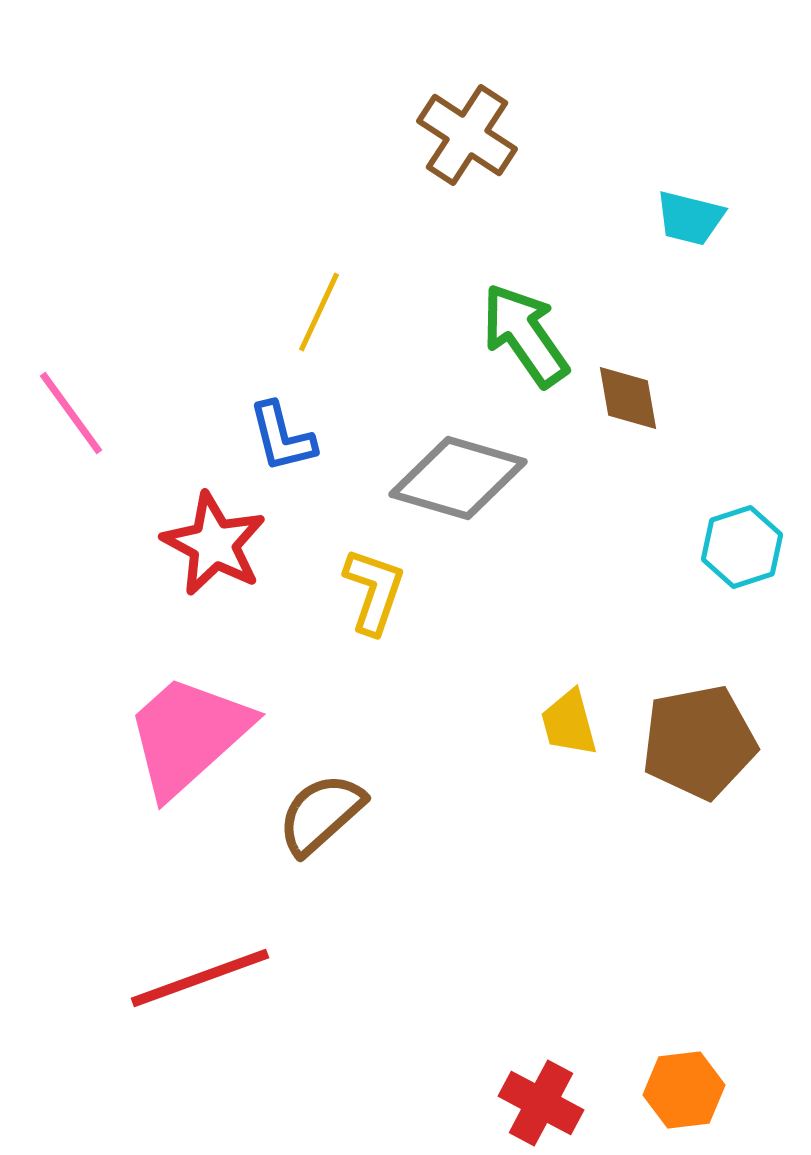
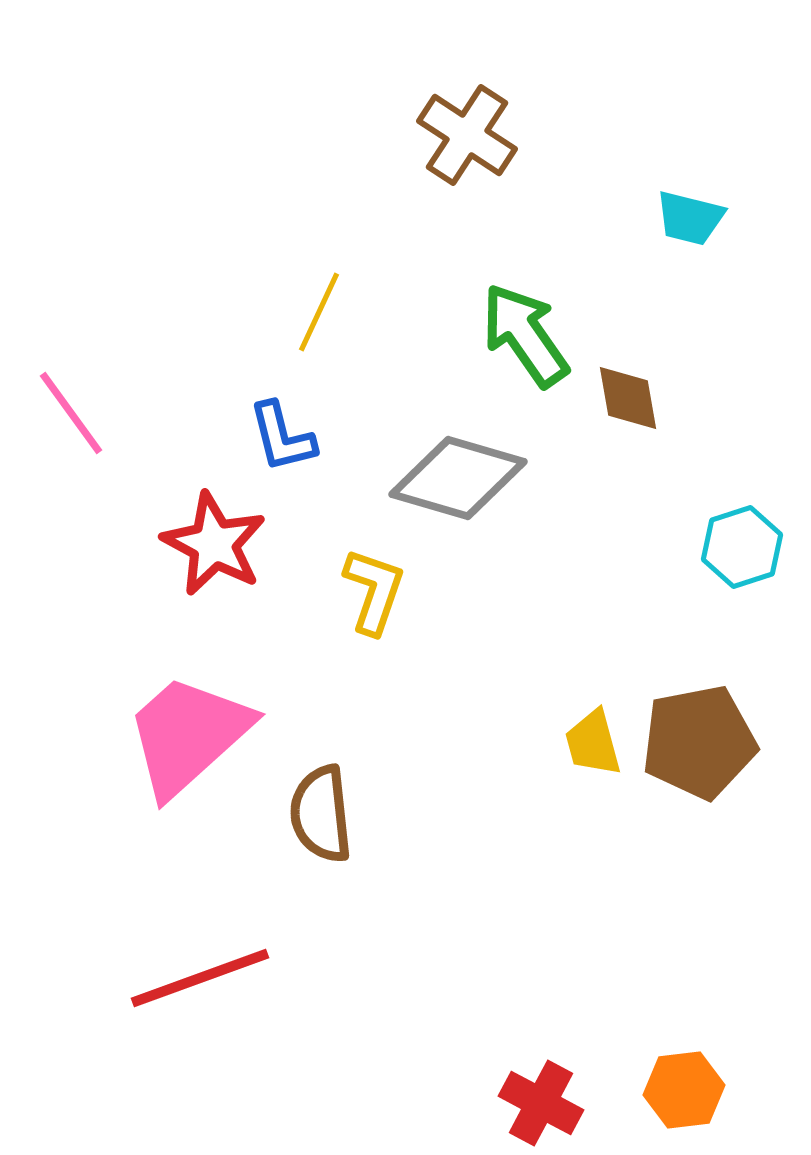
yellow trapezoid: moved 24 px right, 20 px down
brown semicircle: rotated 54 degrees counterclockwise
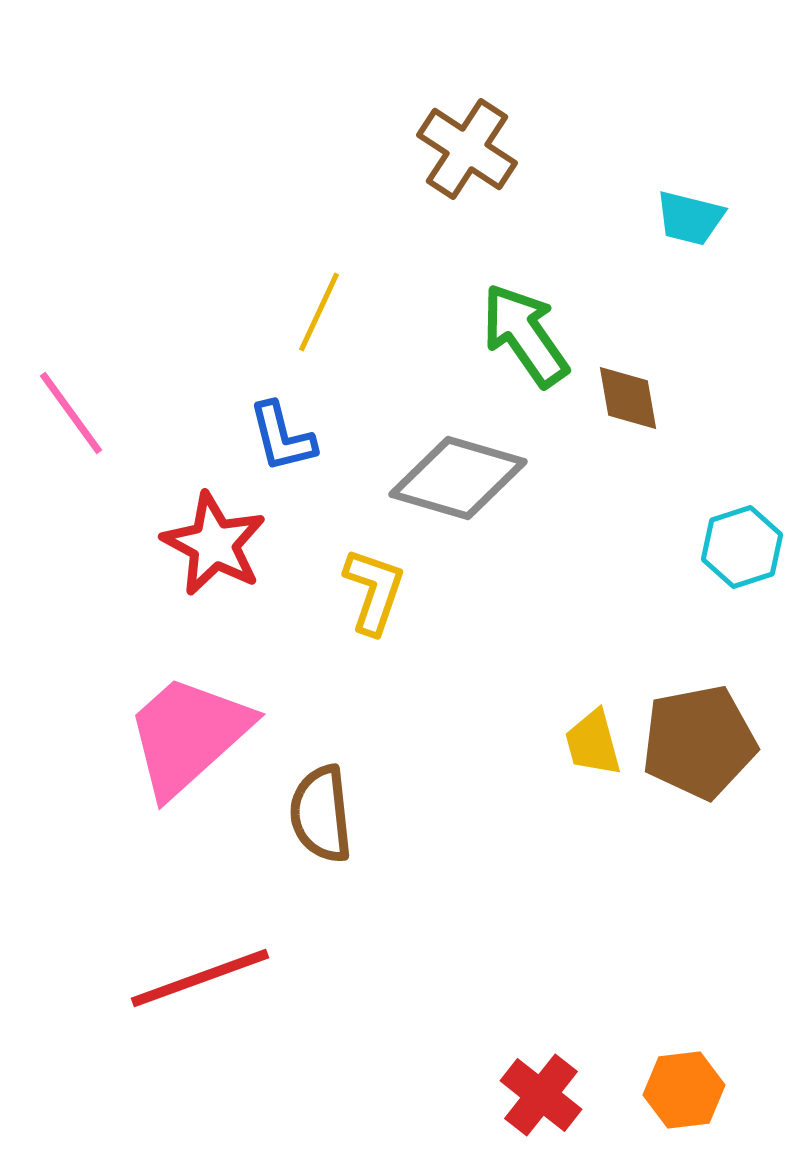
brown cross: moved 14 px down
red cross: moved 8 px up; rotated 10 degrees clockwise
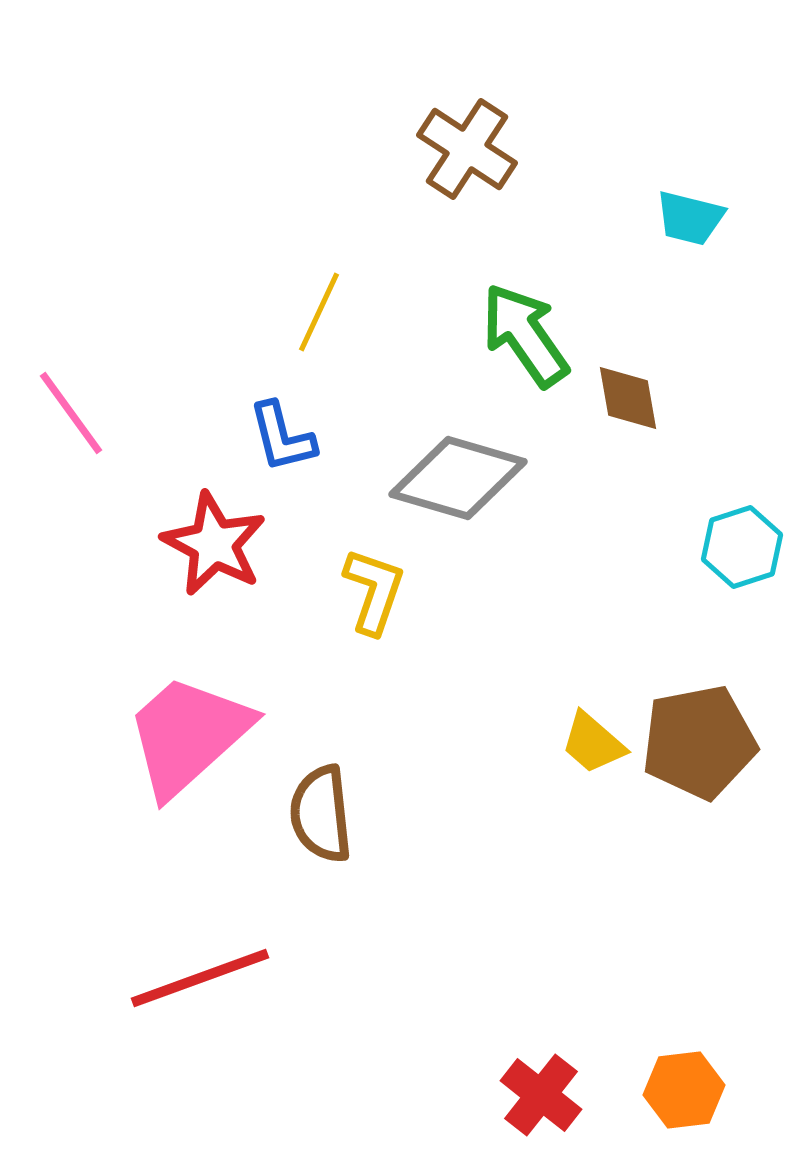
yellow trapezoid: rotated 34 degrees counterclockwise
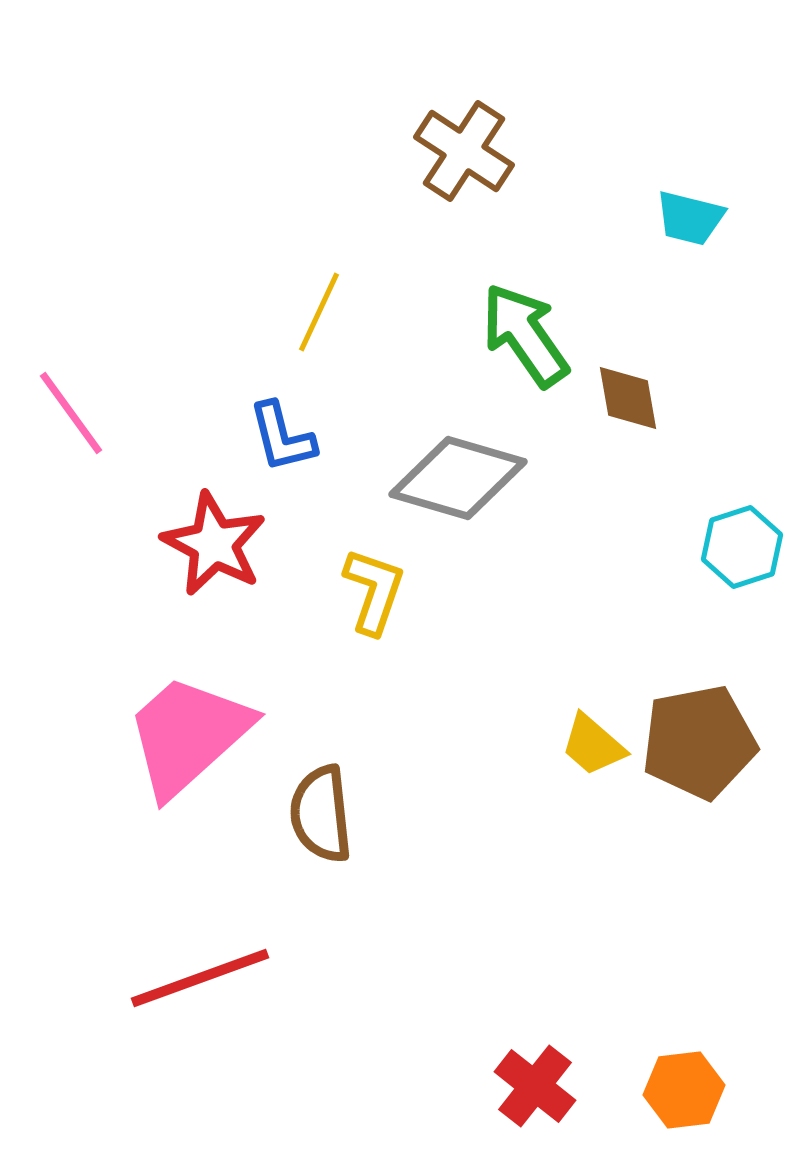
brown cross: moved 3 px left, 2 px down
yellow trapezoid: moved 2 px down
red cross: moved 6 px left, 9 px up
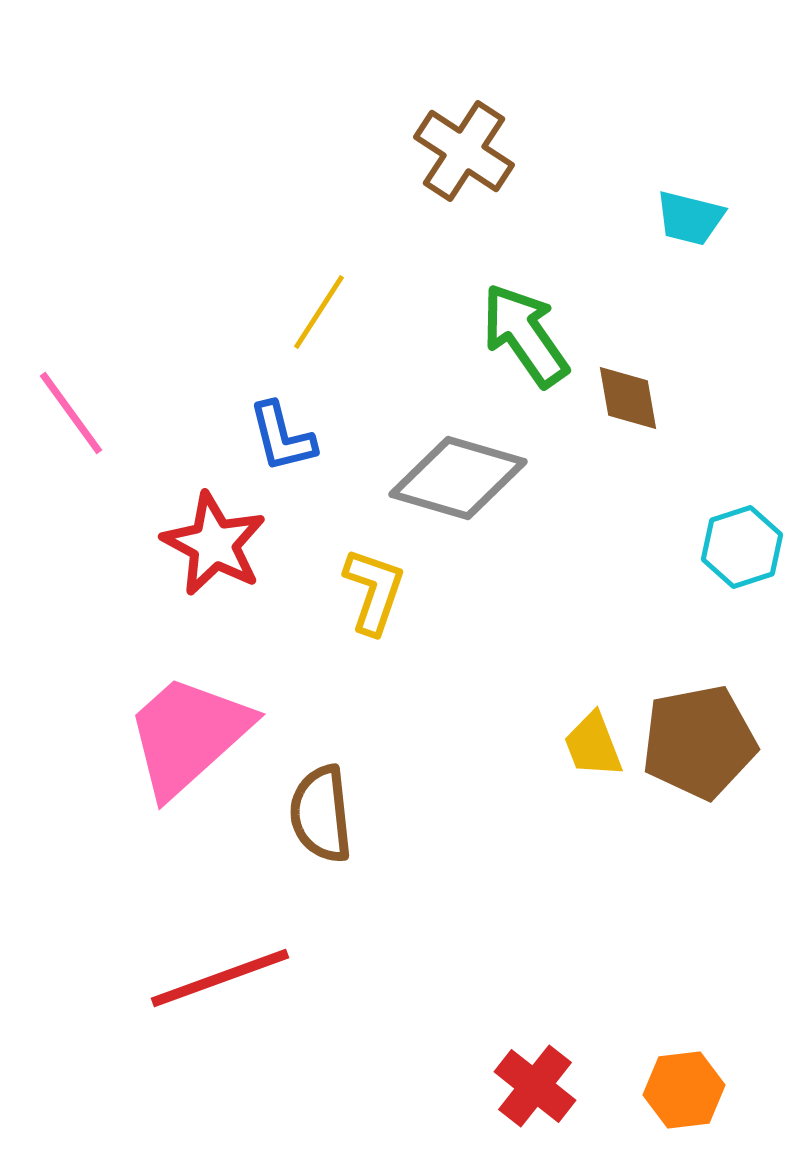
yellow line: rotated 8 degrees clockwise
yellow trapezoid: rotated 28 degrees clockwise
red line: moved 20 px right
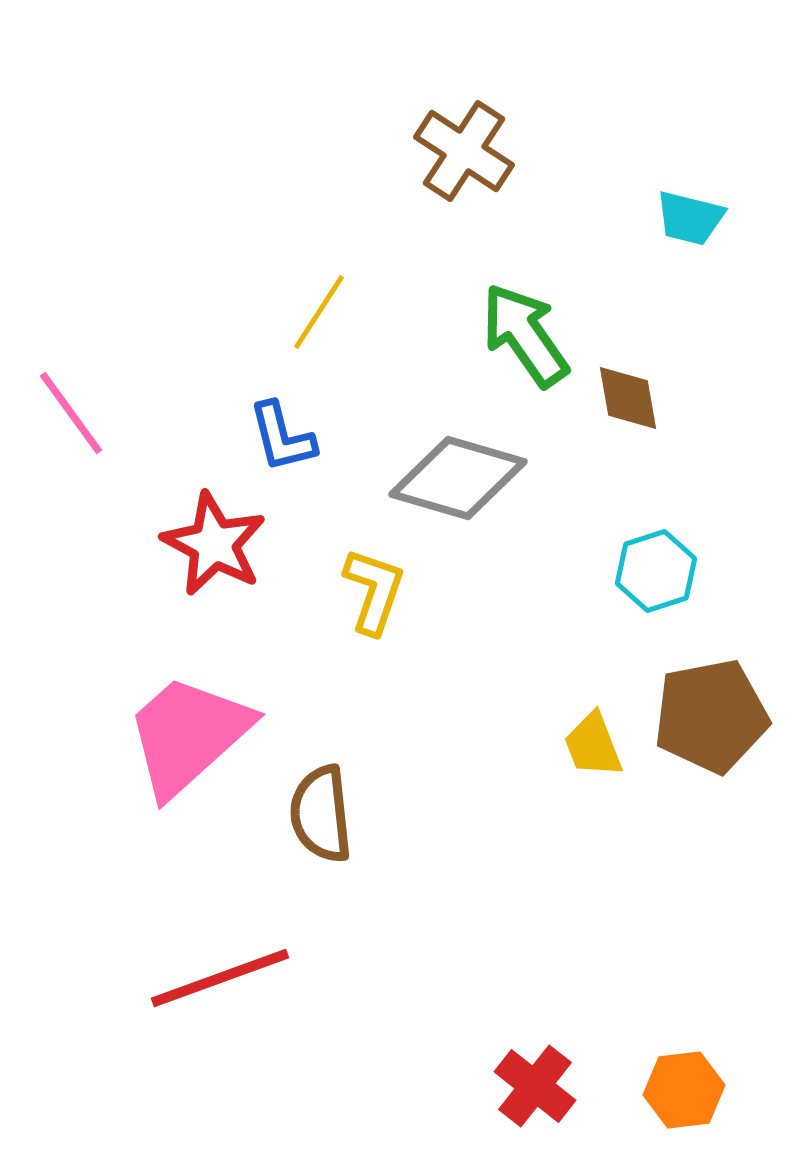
cyan hexagon: moved 86 px left, 24 px down
brown pentagon: moved 12 px right, 26 px up
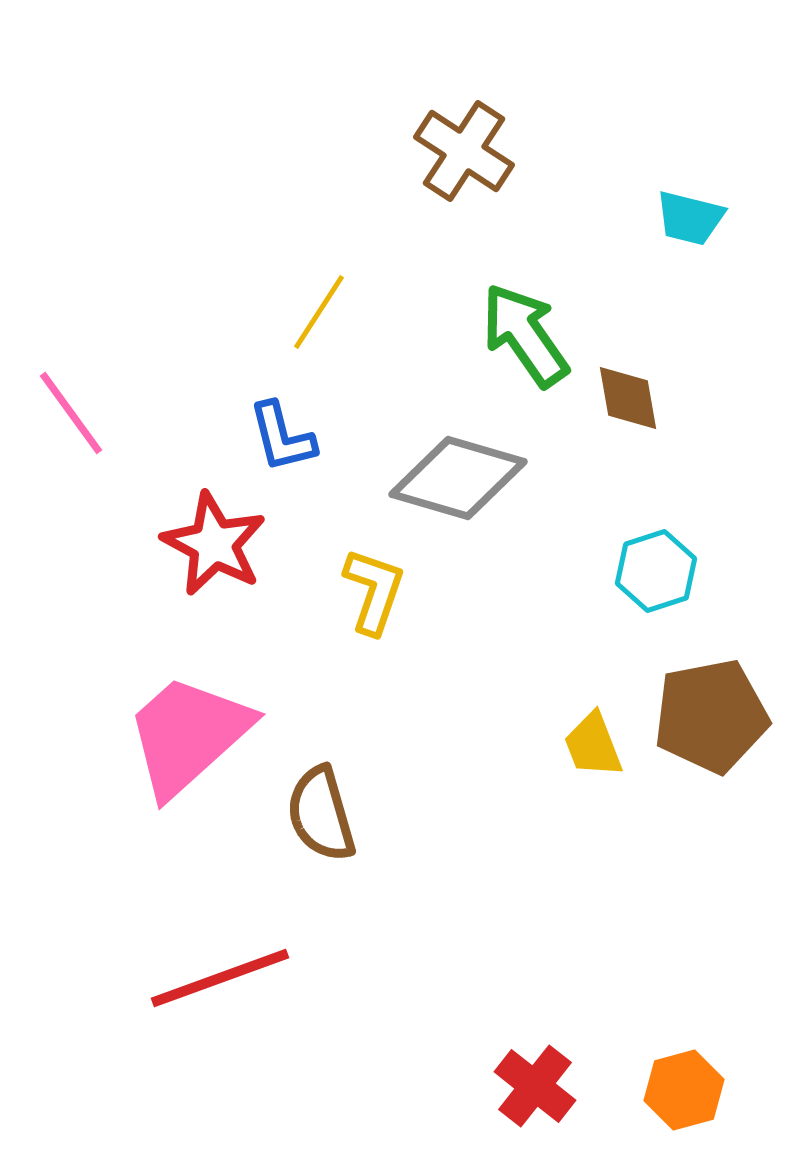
brown semicircle: rotated 10 degrees counterclockwise
orange hexagon: rotated 8 degrees counterclockwise
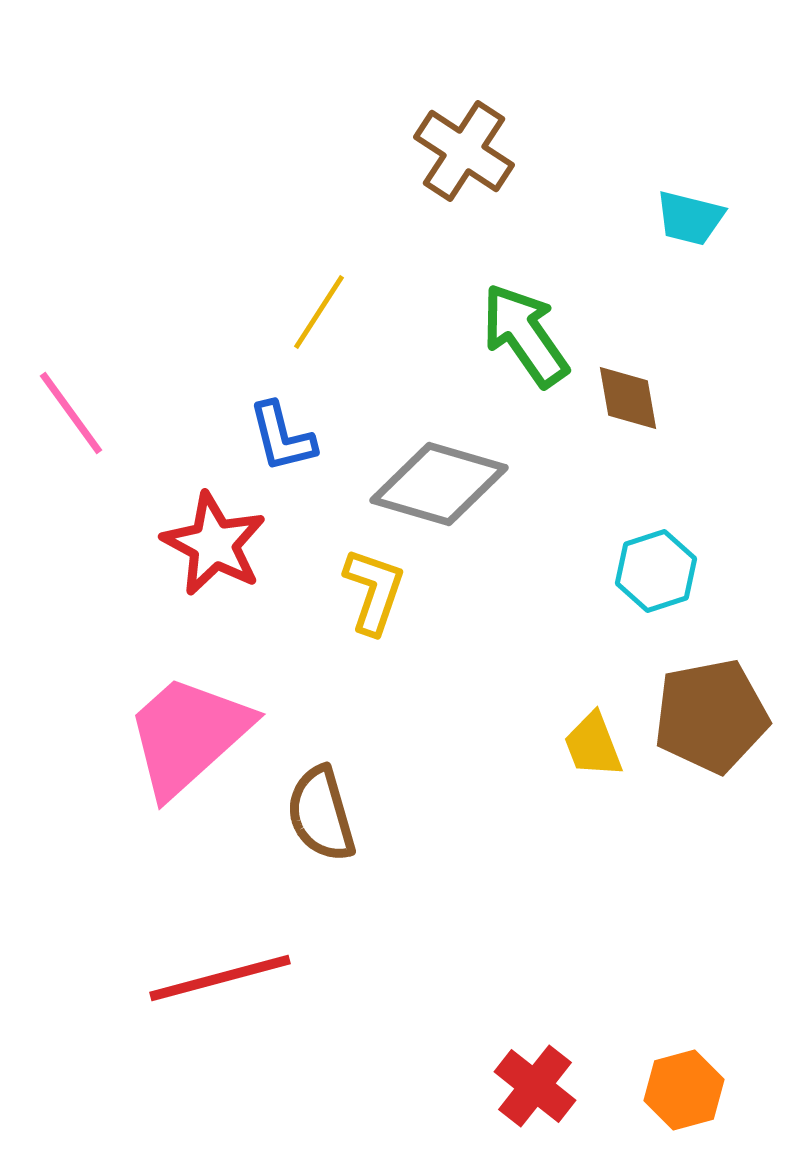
gray diamond: moved 19 px left, 6 px down
red line: rotated 5 degrees clockwise
